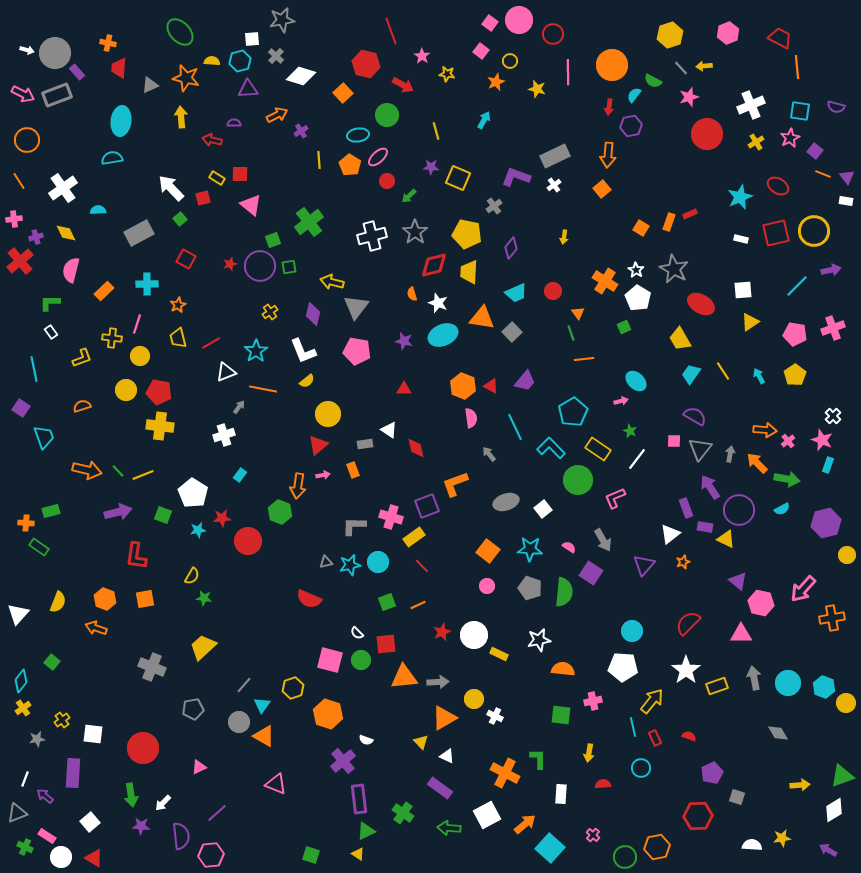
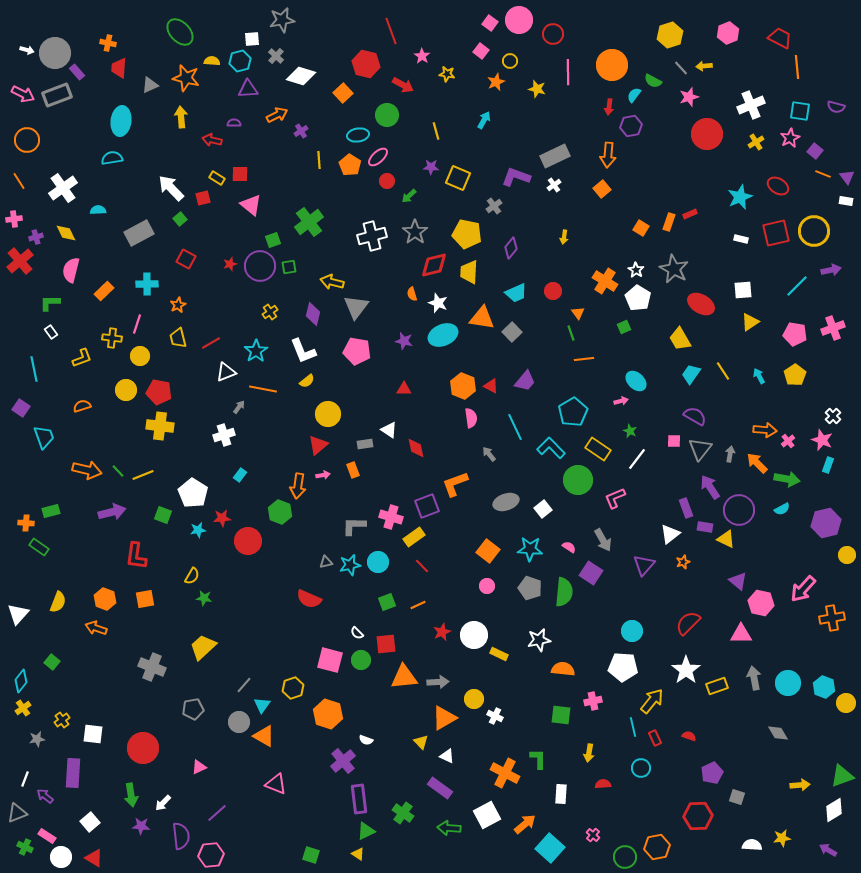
purple arrow at (118, 512): moved 6 px left
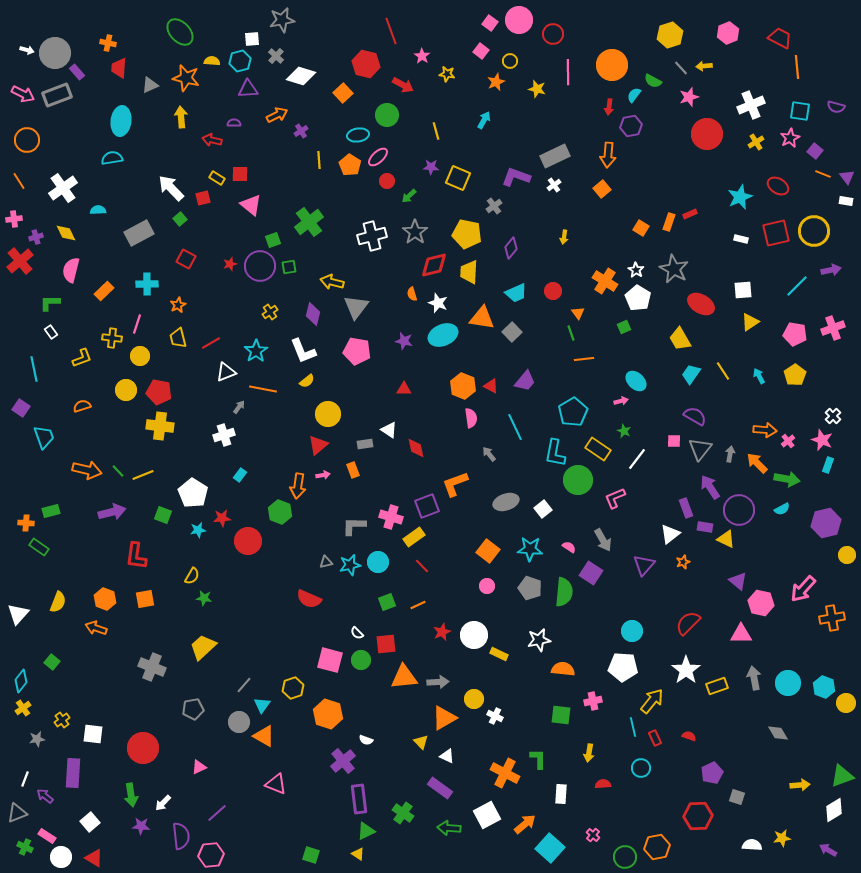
green star at (630, 431): moved 6 px left
cyan L-shape at (551, 448): moved 4 px right, 5 px down; rotated 124 degrees counterclockwise
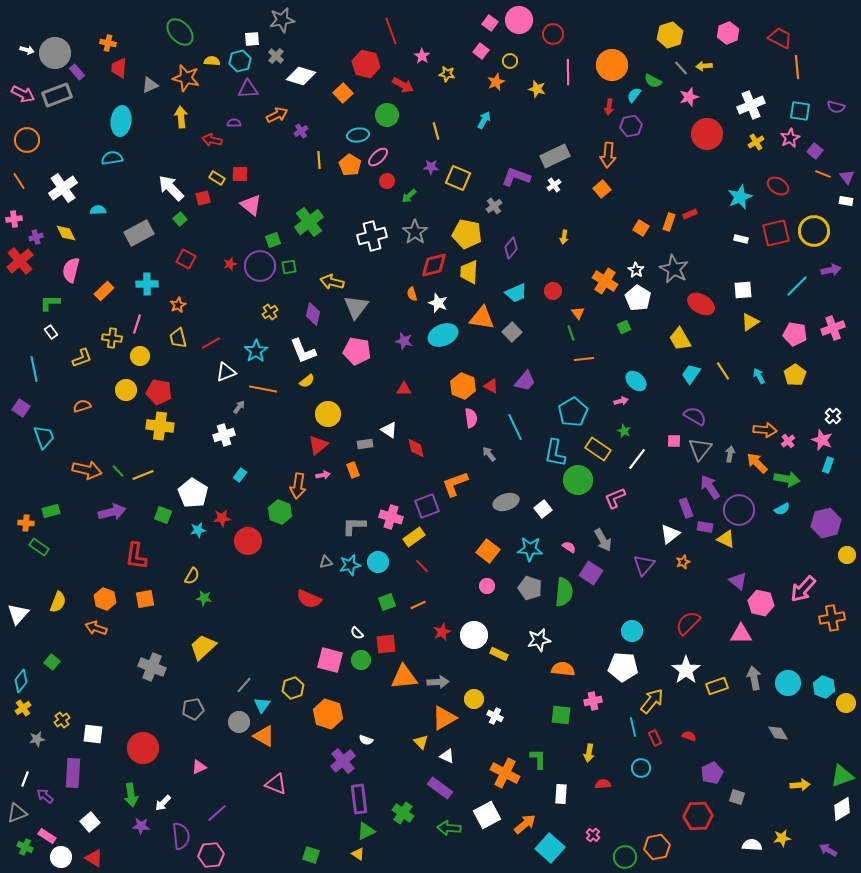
white diamond at (834, 810): moved 8 px right, 1 px up
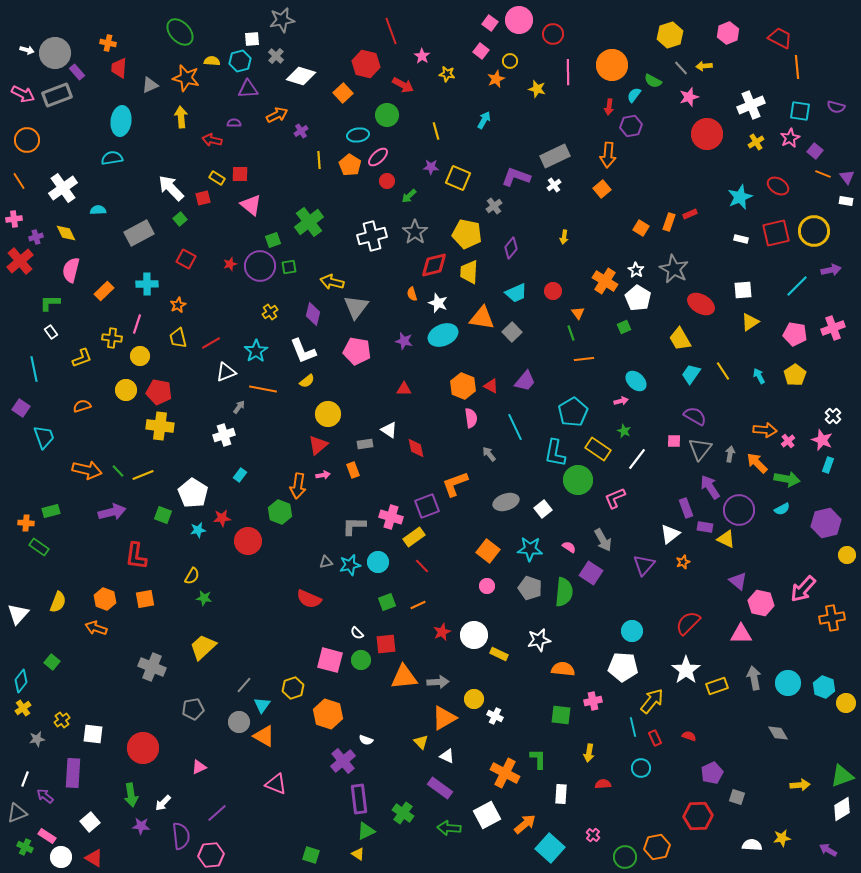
orange star at (496, 82): moved 3 px up
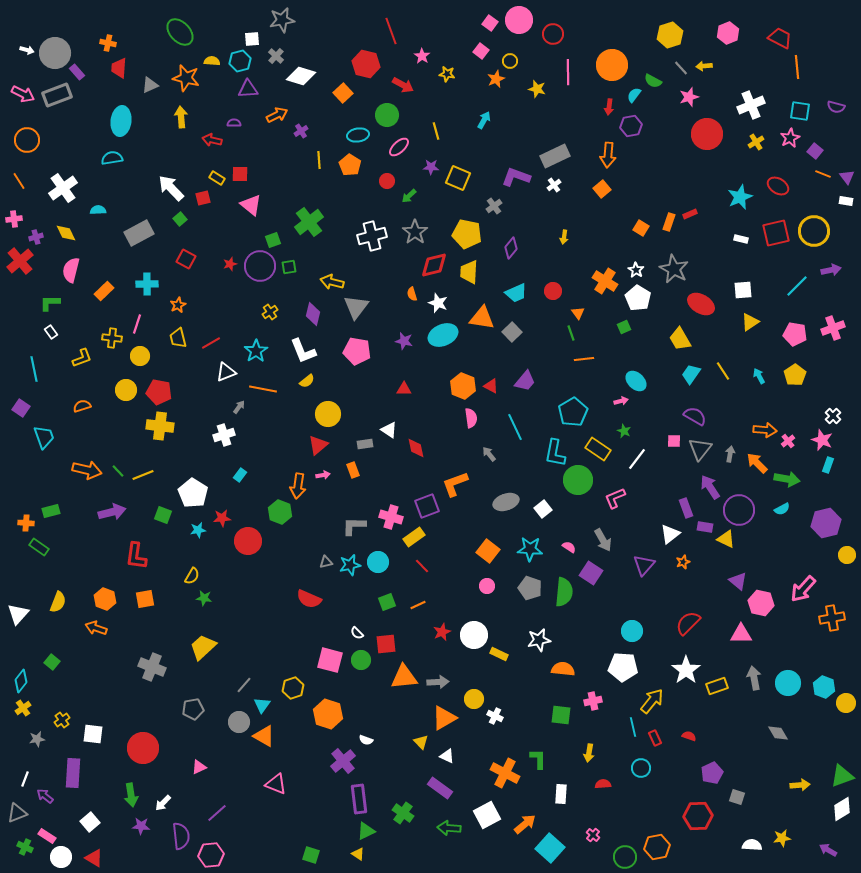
pink ellipse at (378, 157): moved 21 px right, 10 px up
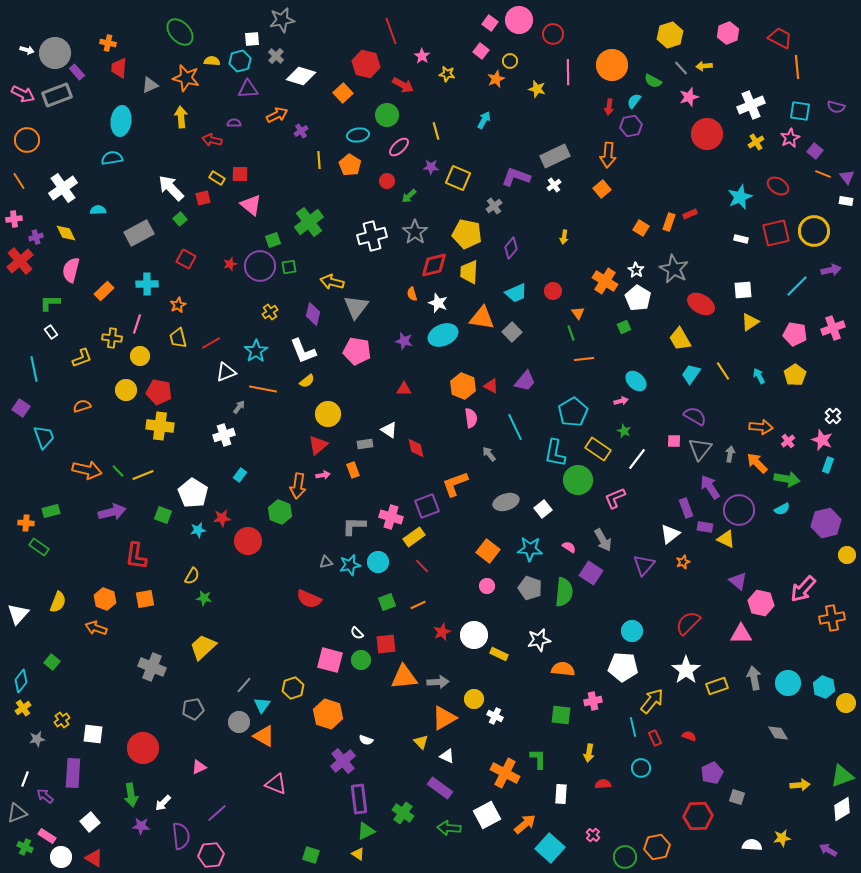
cyan semicircle at (634, 95): moved 6 px down
orange arrow at (765, 430): moved 4 px left, 3 px up
